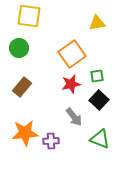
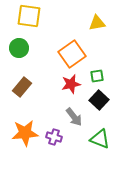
purple cross: moved 3 px right, 4 px up; rotated 21 degrees clockwise
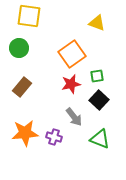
yellow triangle: rotated 30 degrees clockwise
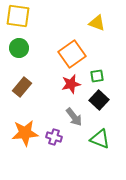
yellow square: moved 11 px left
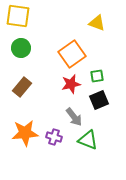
green circle: moved 2 px right
black square: rotated 24 degrees clockwise
green triangle: moved 12 px left, 1 px down
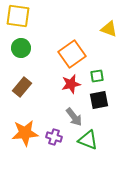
yellow triangle: moved 12 px right, 6 px down
black square: rotated 12 degrees clockwise
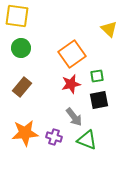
yellow square: moved 1 px left
yellow triangle: rotated 24 degrees clockwise
green triangle: moved 1 px left
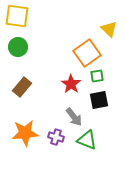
green circle: moved 3 px left, 1 px up
orange square: moved 15 px right, 1 px up
red star: rotated 24 degrees counterclockwise
purple cross: moved 2 px right
